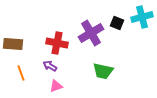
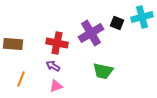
purple arrow: moved 3 px right
orange line: moved 6 px down; rotated 42 degrees clockwise
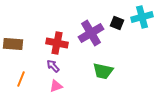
purple arrow: rotated 16 degrees clockwise
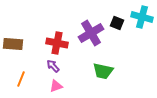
cyan cross: rotated 30 degrees clockwise
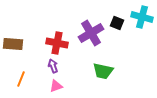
purple arrow: rotated 24 degrees clockwise
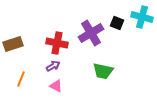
brown rectangle: rotated 24 degrees counterclockwise
purple arrow: rotated 80 degrees clockwise
pink triangle: rotated 48 degrees clockwise
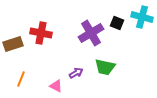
red cross: moved 16 px left, 10 px up
purple arrow: moved 23 px right, 7 px down
green trapezoid: moved 2 px right, 4 px up
